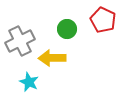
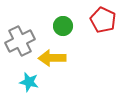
green circle: moved 4 px left, 3 px up
cyan star: rotated 12 degrees counterclockwise
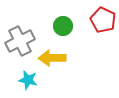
cyan star: moved 1 px left, 2 px up
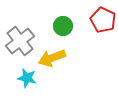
gray cross: rotated 12 degrees counterclockwise
yellow arrow: rotated 20 degrees counterclockwise
cyan star: moved 1 px left, 2 px up
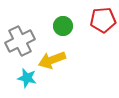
red pentagon: rotated 30 degrees counterclockwise
gray cross: rotated 12 degrees clockwise
yellow arrow: moved 2 px down
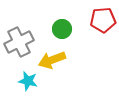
green circle: moved 1 px left, 3 px down
gray cross: moved 1 px left, 1 px down
cyan star: moved 1 px right, 3 px down
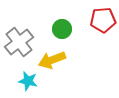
gray cross: rotated 12 degrees counterclockwise
